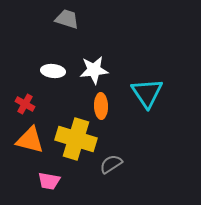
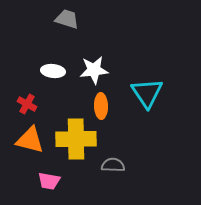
red cross: moved 2 px right
yellow cross: rotated 18 degrees counterclockwise
gray semicircle: moved 2 px right, 1 px down; rotated 35 degrees clockwise
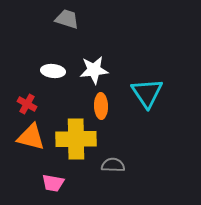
orange triangle: moved 1 px right, 3 px up
pink trapezoid: moved 4 px right, 2 px down
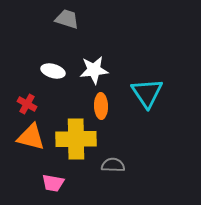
white ellipse: rotated 10 degrees clockwise
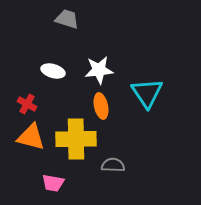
white star: moved 5 px right
orange ellipse: rotated 10 degrees counterclockwise
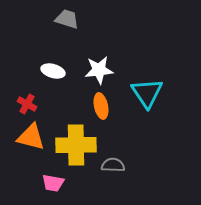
yellow cross: moved 6 px down
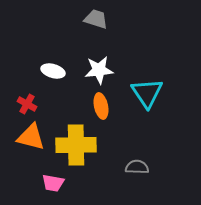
gray trapezoid: moved 29 px right
gray semicircle: moved 24 px right, 2 px down
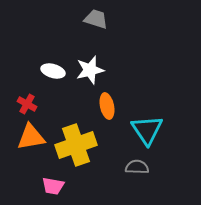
white star: moved 9 px left; rotated 8 degrees counterclockwise
cyan triangle: moved 37 px down
orange ellipse: moved 6 px right
orange triangle: rotated 24 degrees counterclockwise
yellow cross: rotated 18 degrees counterclockwise
pink trapezoid: moved 3 px down
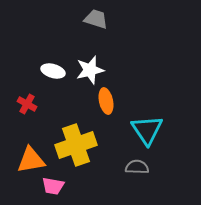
orange ellipse: moved 1 px left, 5 px up
orange triangle: moved 23 px down
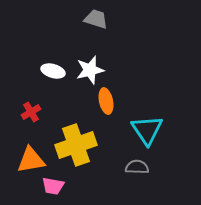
red cross: moved 4 px right, 8 px down; rotated 30 degrees clockwise
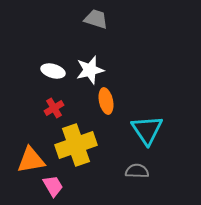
red cross: moved 23 px right, 4 px up
gray semicircle: moved 4 px down
pink trapezoid: rotated 130 degrees counterclockwise
